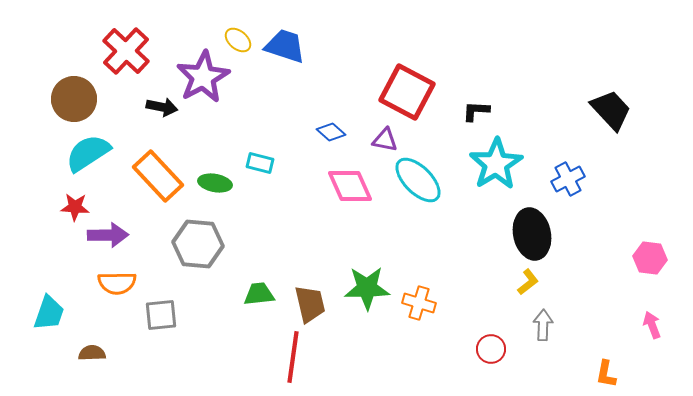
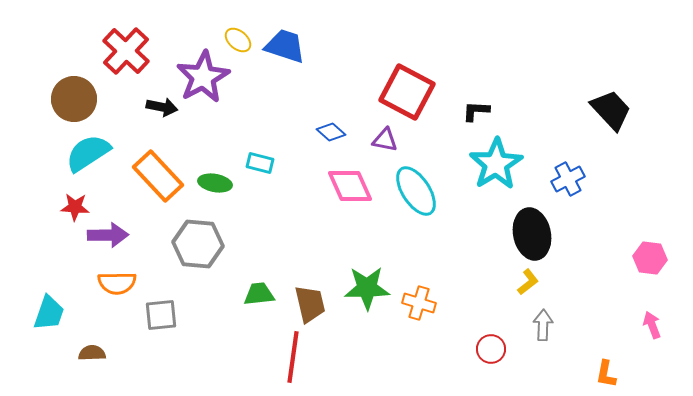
cyan ellipse: moved 2 px left, 11 px down; rotated 12 degrees clockwise
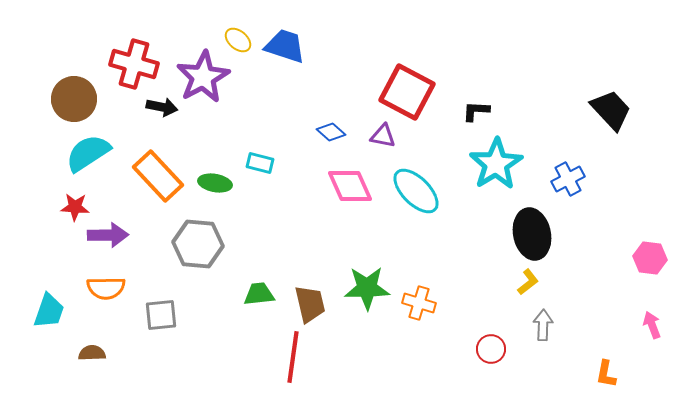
red cross: moved 8 px right, 13 px down; rotated 27 degrees counterclockwise
purple triangle: moved 2 px left, 4 px up
cyan ellipse: rotated 12 degrees counterclockwise
orange semicircle: moved 11 px left, 5 px down
cyan trapezoid: moved 2 px up
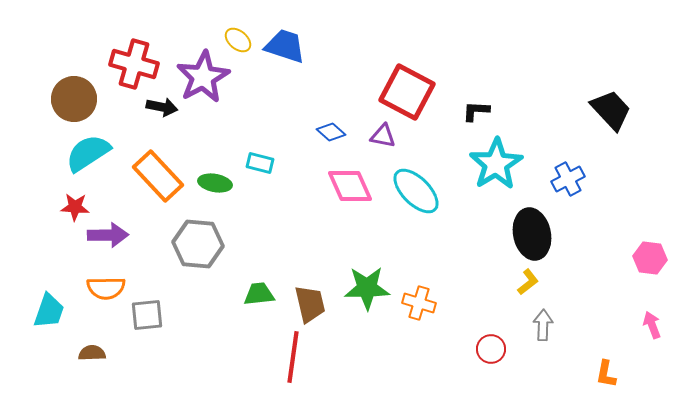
gray square: moved 14 px left
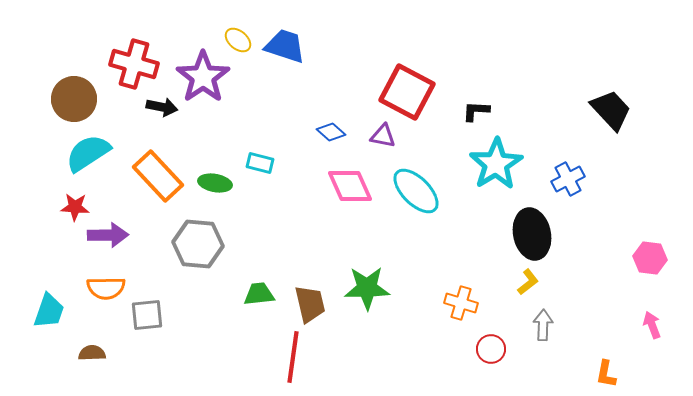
purple star: rotated 6 degrees counterclockwise
orange cross: moved 42 px right
